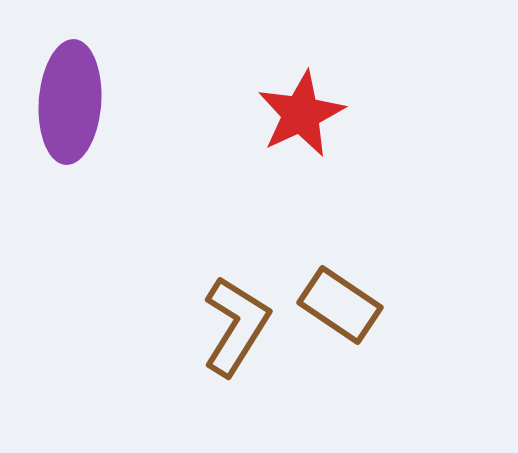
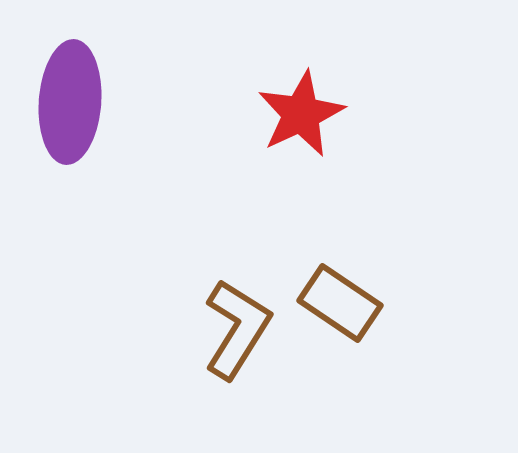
brown rectangle: moved 2 px up
brown L-shape: moved 1 px right, 3 px down
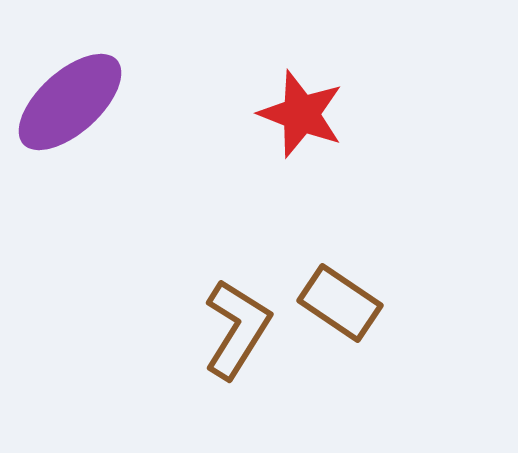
purple ellipse: rotated 44 degrees clockwise
red star: rotated 26 degrees counterclockwise
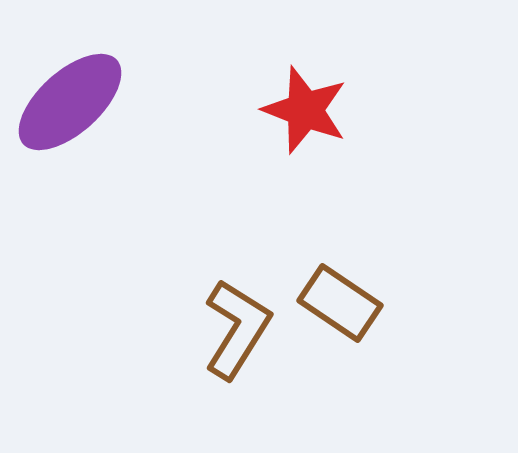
red star: moved 4 px right, 4 px up
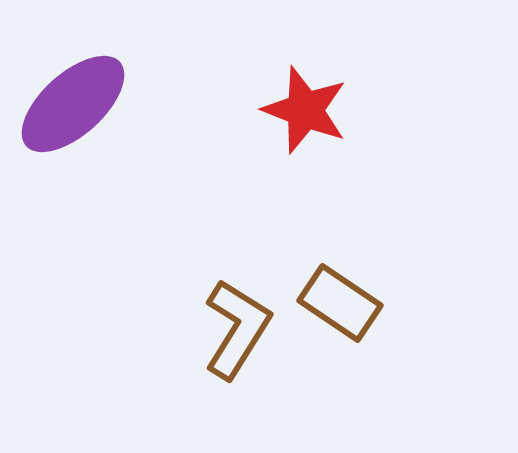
purple ellipse: moved 3 px right, 2 px down
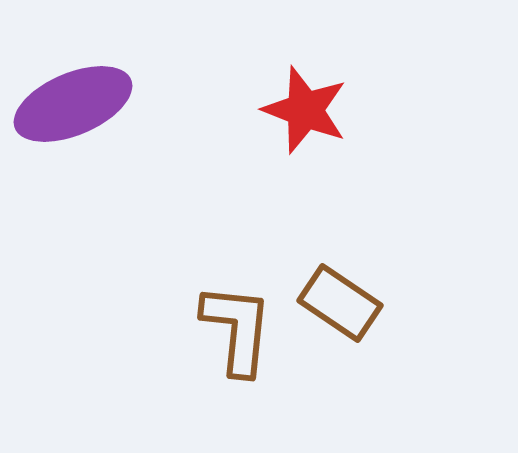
purple ellipse: rotated 19 degrees clockwise
brown L-shape: rotated 26 degrees counterclockwise
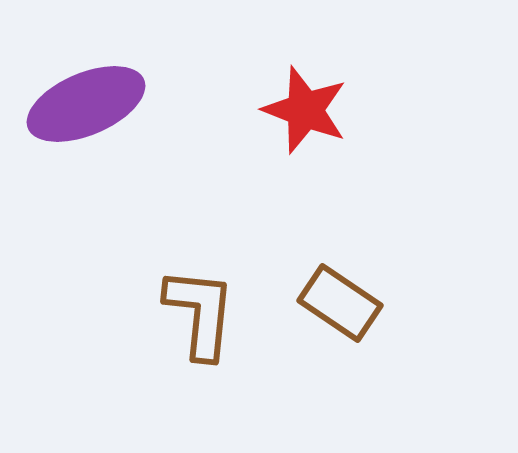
purple ellipse: moved 13 px right
brown L-shape: moved 37 px left, 16 px up
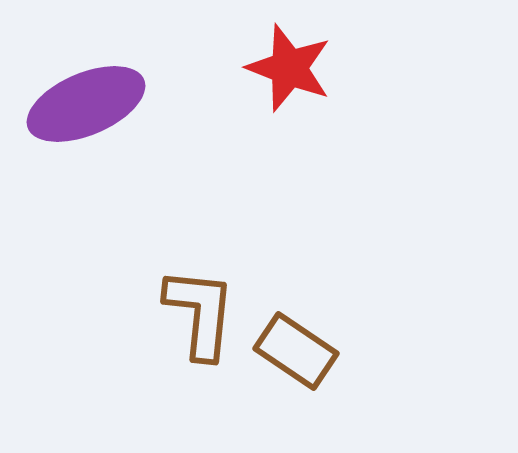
red star: moved 16 px left, 42 px up
brown rectangle: moved 44 px left, 48 px down
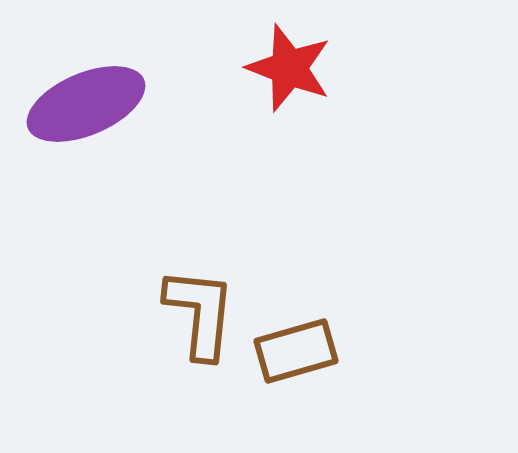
brown rectangle: rotated 50 degrees counterclockwise
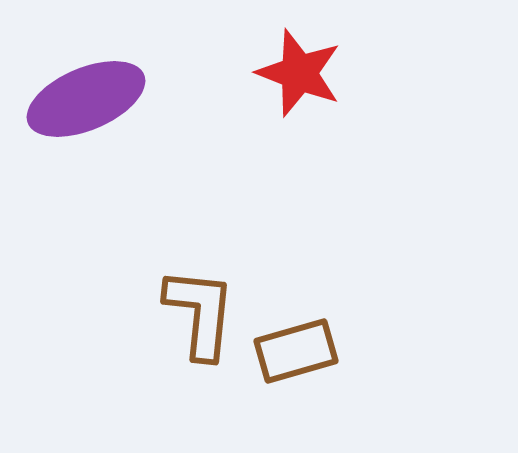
red star: moved 10 px right, 5 px down
purple ellipse: moved 5 px up
